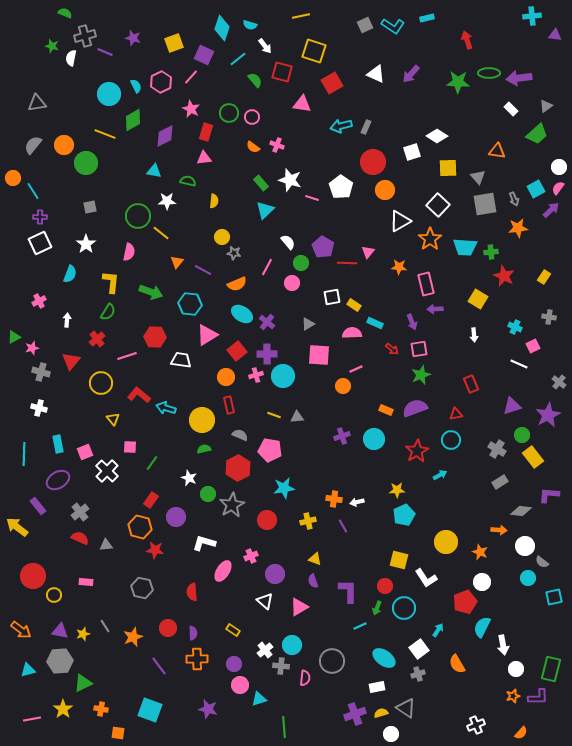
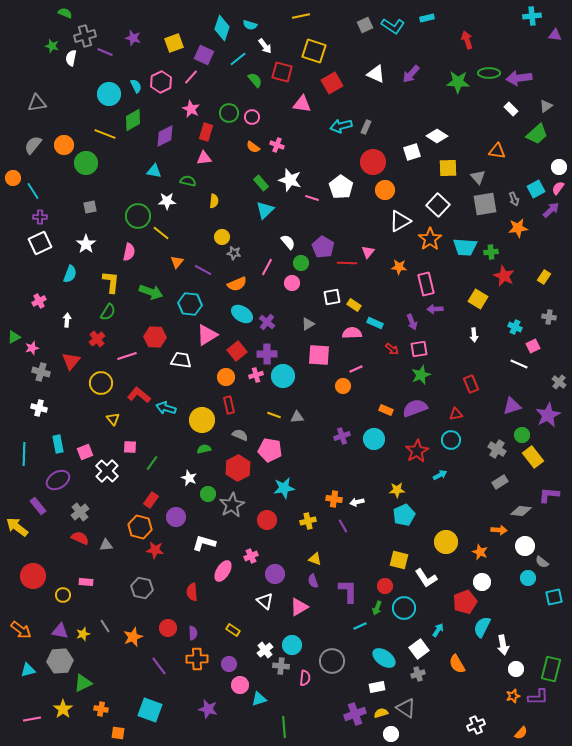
yellow circle at (54, 595): moved 9 px right
purple circle at (234, 664): moved 5 px left
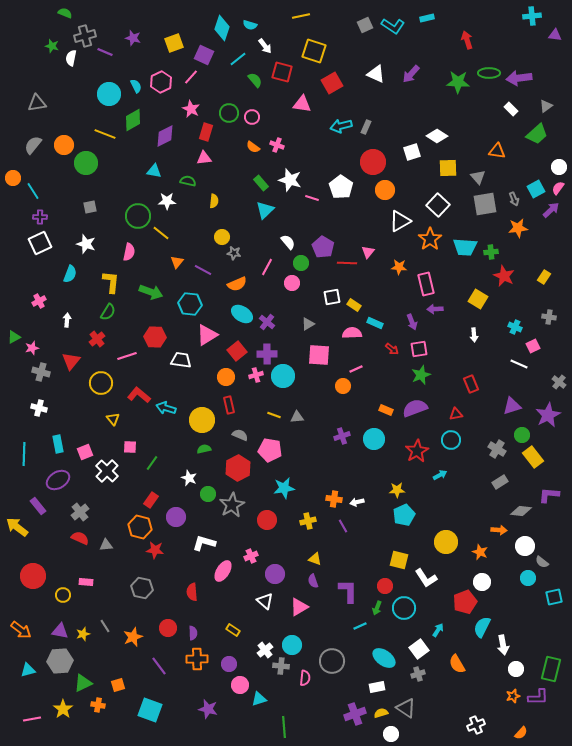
white star at (86, 244): rotated 18 degrees counterclockwise
orange cross at (101, 709): moved 3 px left, 4 px up
orange square at (118, 733): moved 48 px up; rotated 24 degrees counterclockwise
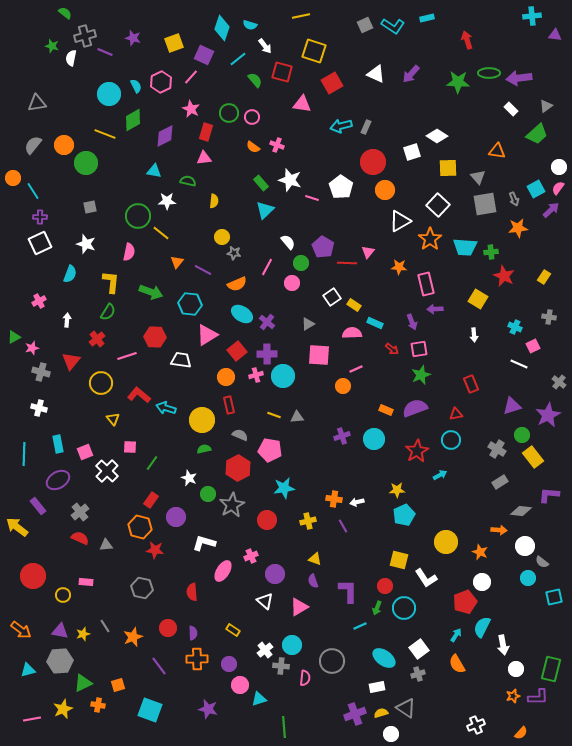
green semicircle at (65, 13): rotated 16 degrees clockwise
white square at (332, 297): rotated 24 degrees counterclockwise
cyan arrow at (438, 630): moved 18 px right, 5 px down
yellow star at (63, 709): rotated 12 degrees clockwise
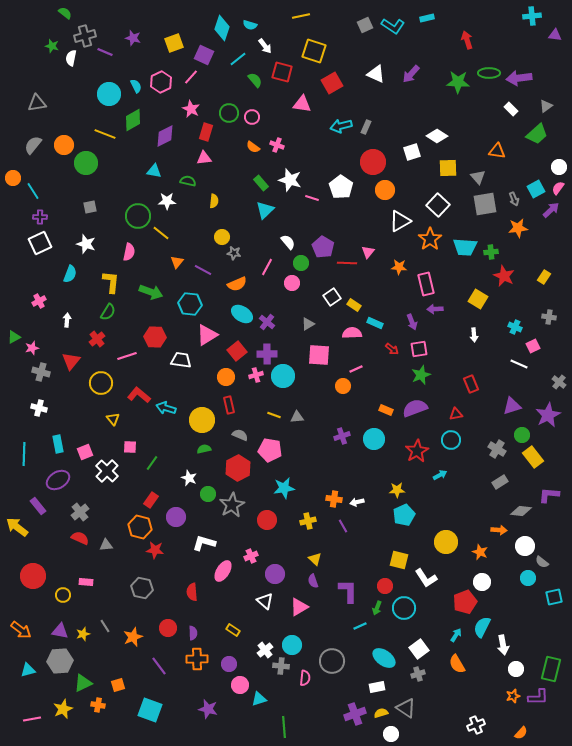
yellow triangle at (315, 559): rotated 24 degrees clockwise
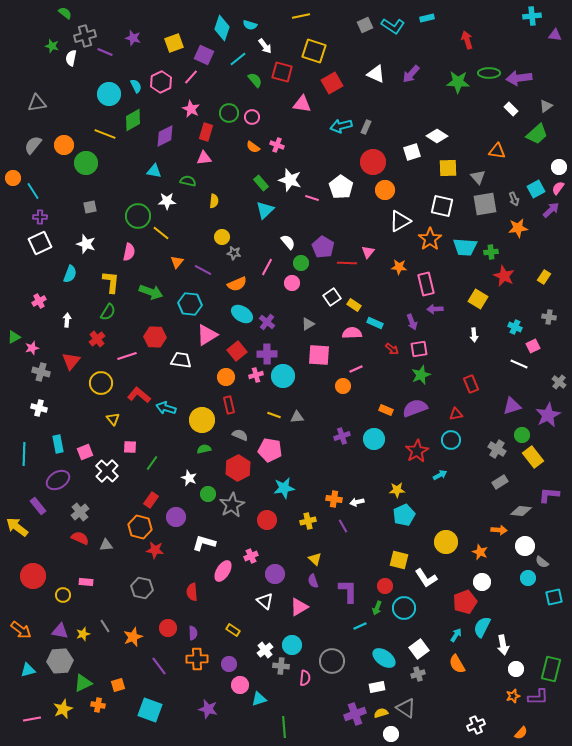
white square at (438, 205): moved 4 px right, 1 px down; rotated 30 degrees counterclockwise
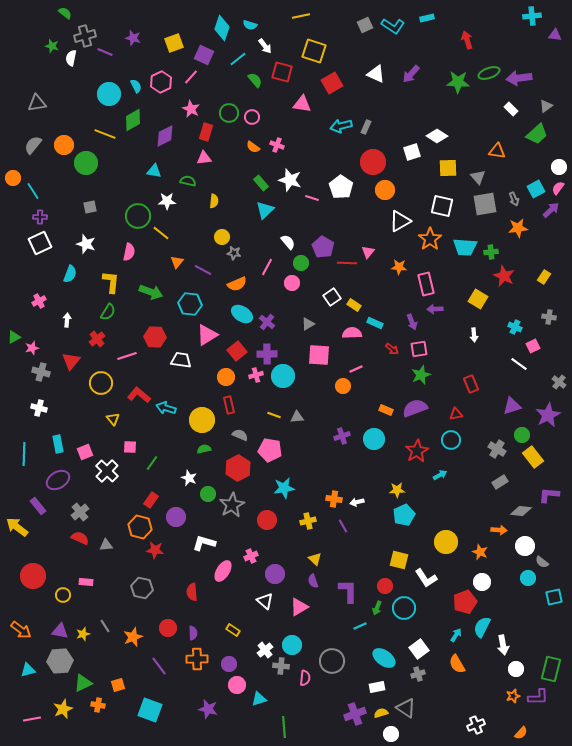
green ellipse at (489, 73): rotated 20 degrees counterclockwise
white line at (519, 364): rotated 12 degrees clockwise
pink circle at (240, 685): moved 3 px left
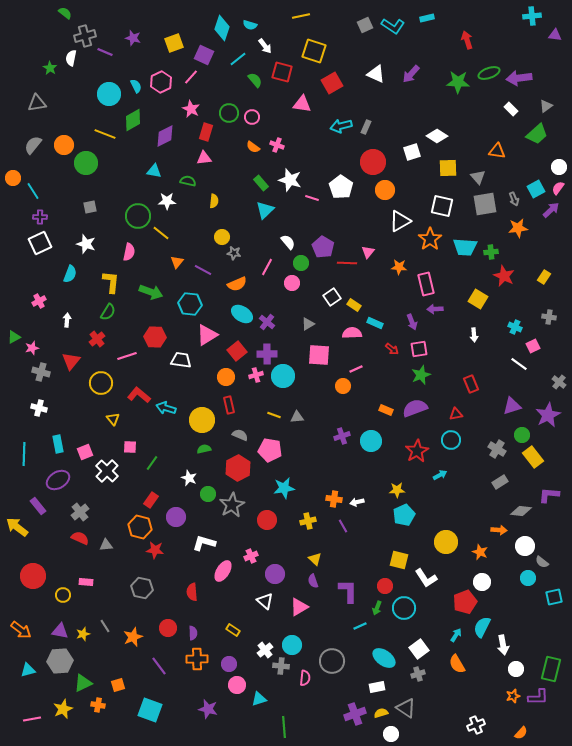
green star at (52, 46): moved 2 px left, 22 px down; rotated 16 degrees clockwise
cyan circle at (374, 439): moved 3 px left, 2 px down
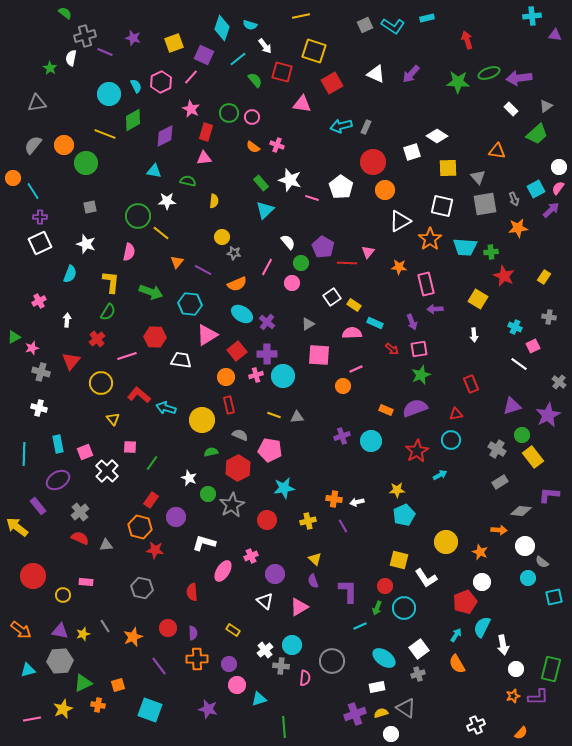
green semicircle at (204, 449): moved 7 px right, 3 px down
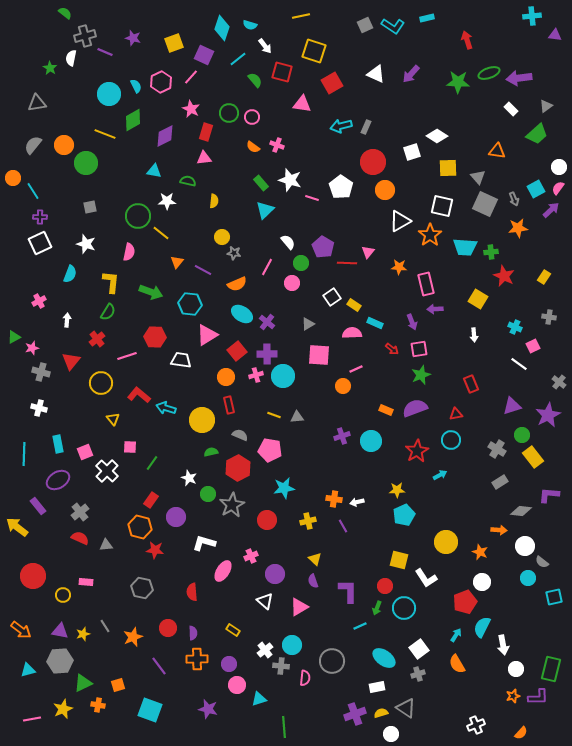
gray square at (485, 204): rotated 35 degrees clockwise
orange star at (430, 239): moved 4 px up
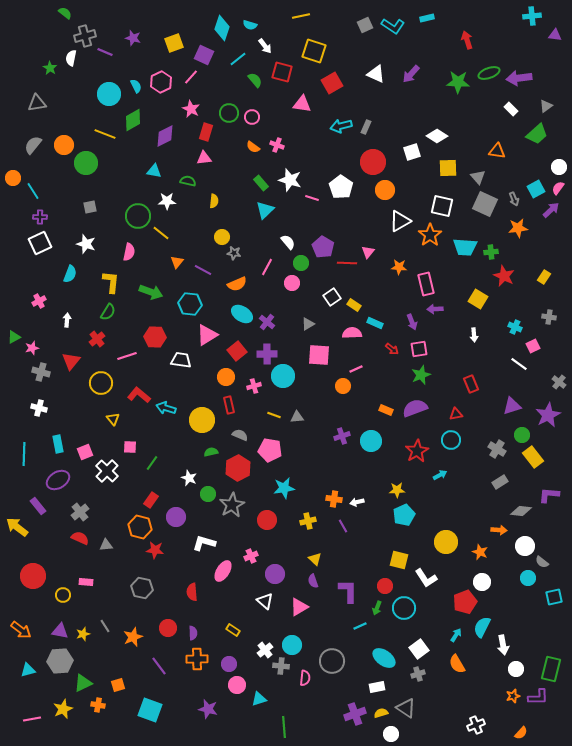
pink cross at (256, 375): moved 2 px left, 11 px down
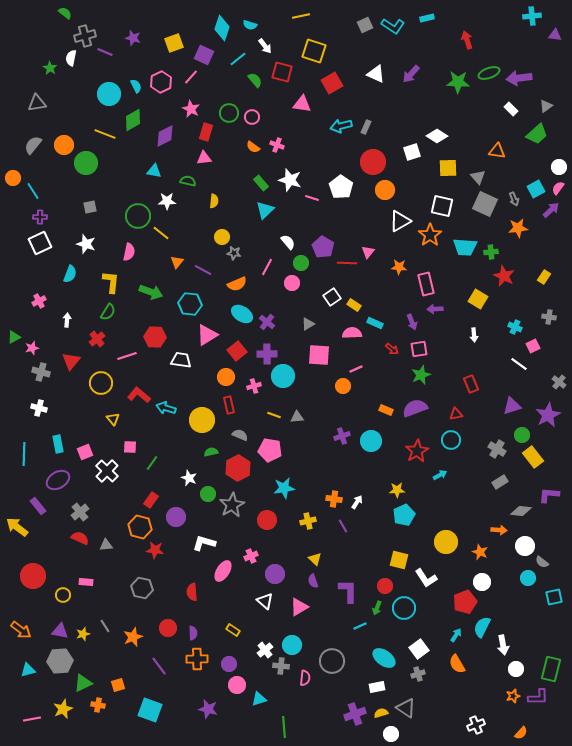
white arrow at (357, 502): rotated 136 degrees clockwise
